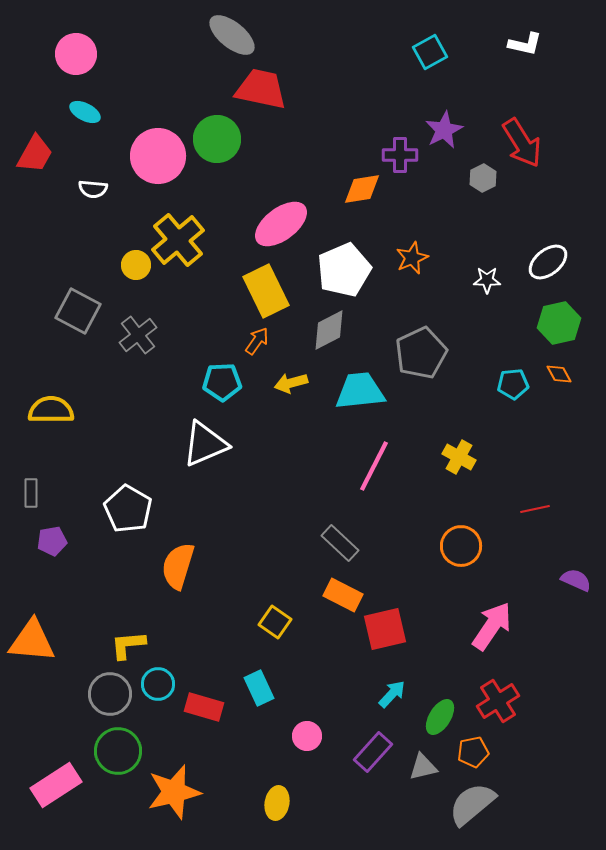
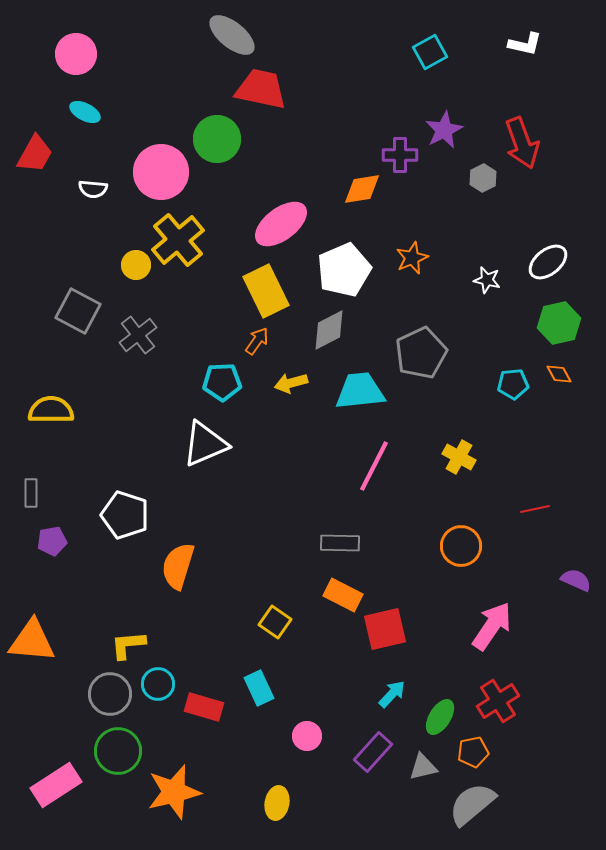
red arrow at (522, 143): rotated 12 degrees clockwise
pink circle at (158, 156): moved 3 px right, 16 px down
white star at (487, 280): rotated 12 degrees clockwise
white pentagon at (128, 509): moved 3 px left, 6 px down; rotated 12 degrees counterclockwise
gray rectangle at (340, 543): rotated 42 degrees counterclockwise
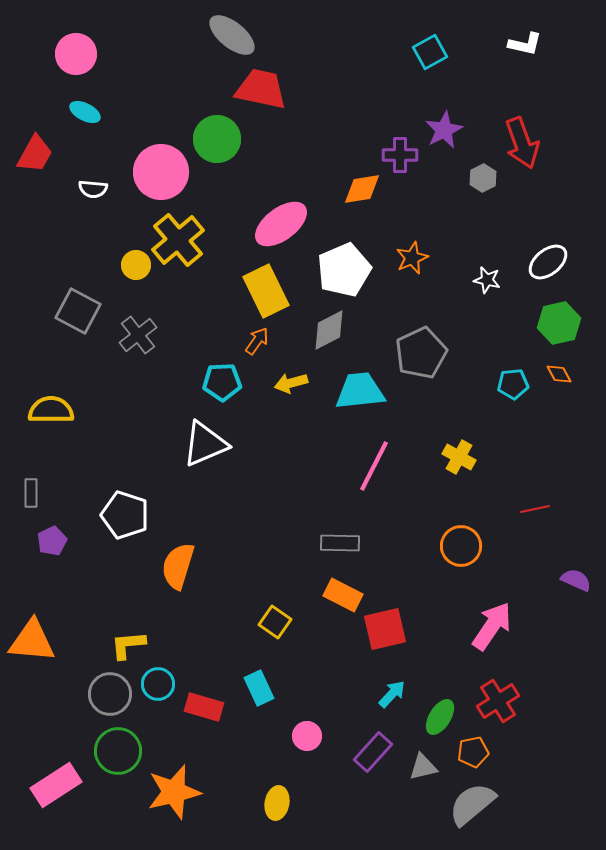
purple pentagon at (52, 541): rotated 16 degrees counterclockwise
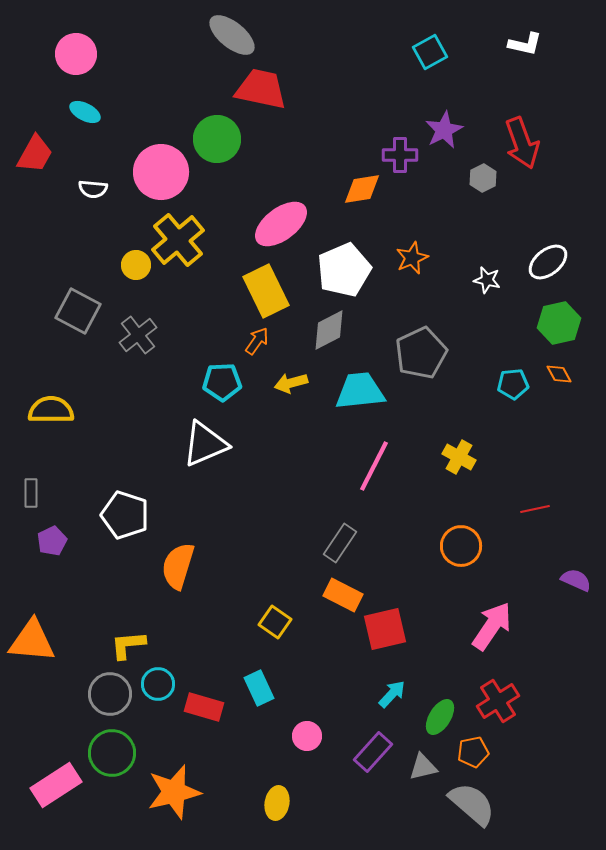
gray rectangle at (340, 543): rotated 57 degrees counterclockwise
green circle at (118, 751): moved 6 px left, 2 px down
gray semicircle at (472, 804): rotated 81 degrees clockwise
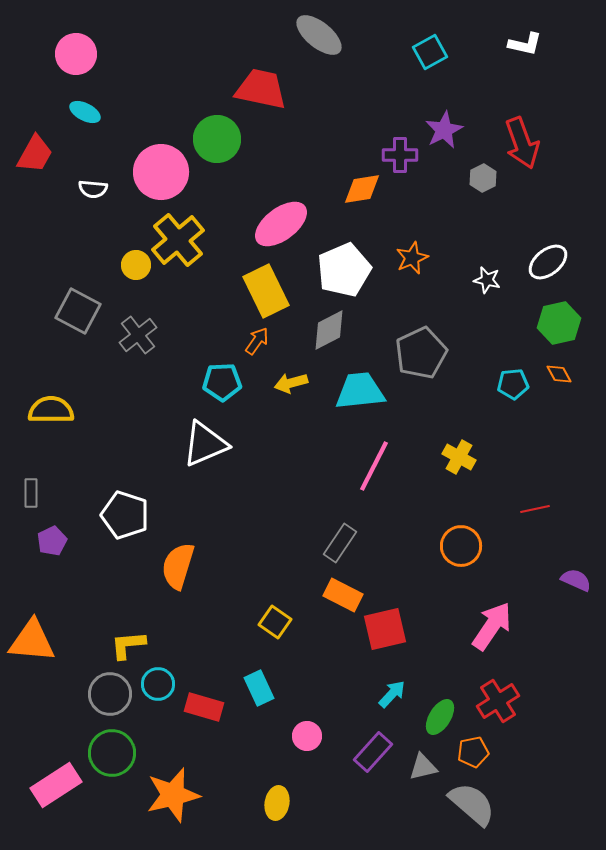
gray ellipse at (232, 35): moved 87 px right
orange star at (174, 792): moved 1 px left, 3 px down
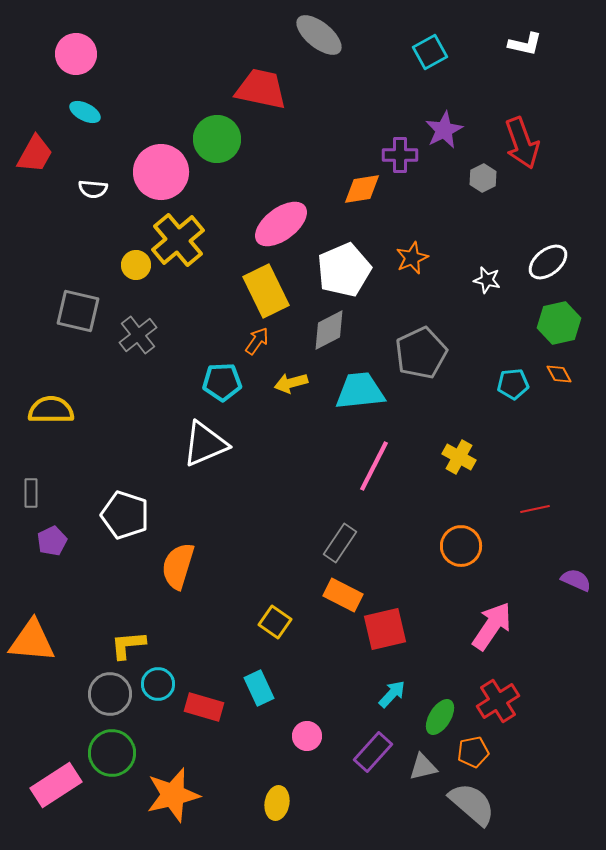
gray square at (78, 311): rotated 15 degrees counterclockwise
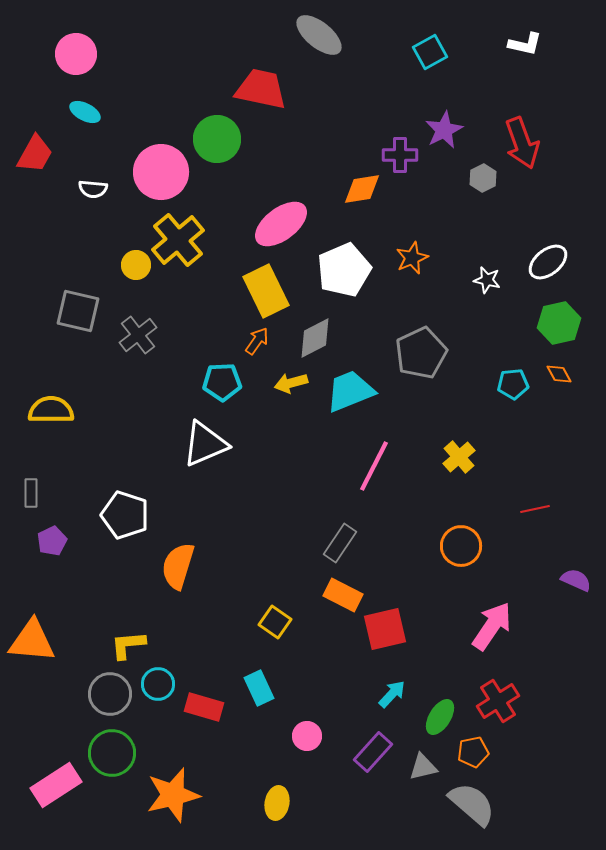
gray diamond at (329, 330): moved 14 px left, 8 px down
cyan trapezoid at (360, 391): moved 10 px left; rotated 16 degrees counterclockwise
yellow cross at (459, 457): rotated 20 degrees clockwise
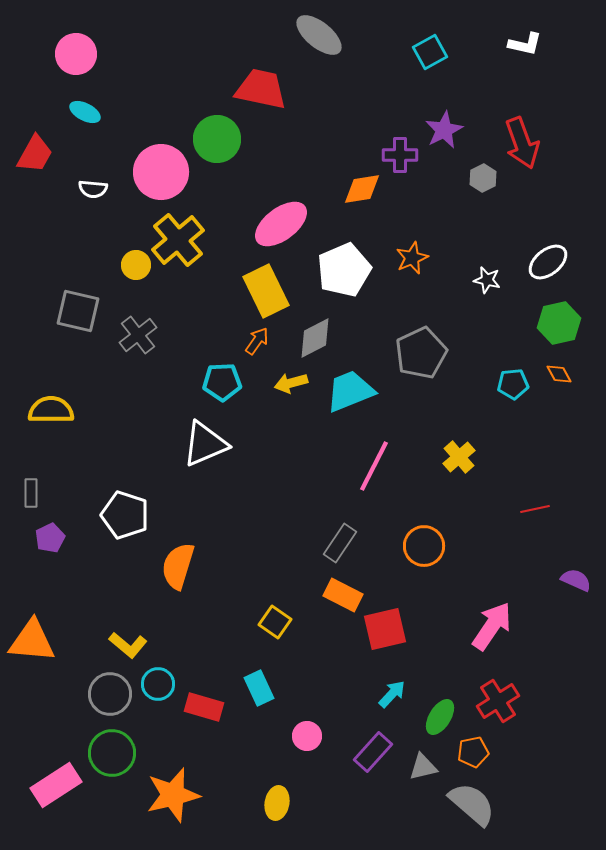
purple pentagon at (52, 541): moved 2 px left, 3 px up
orange circle at (461, 546): moved 37 px left
yellow L-shape at (128, 645): rotated 135 degrees counterclockwise
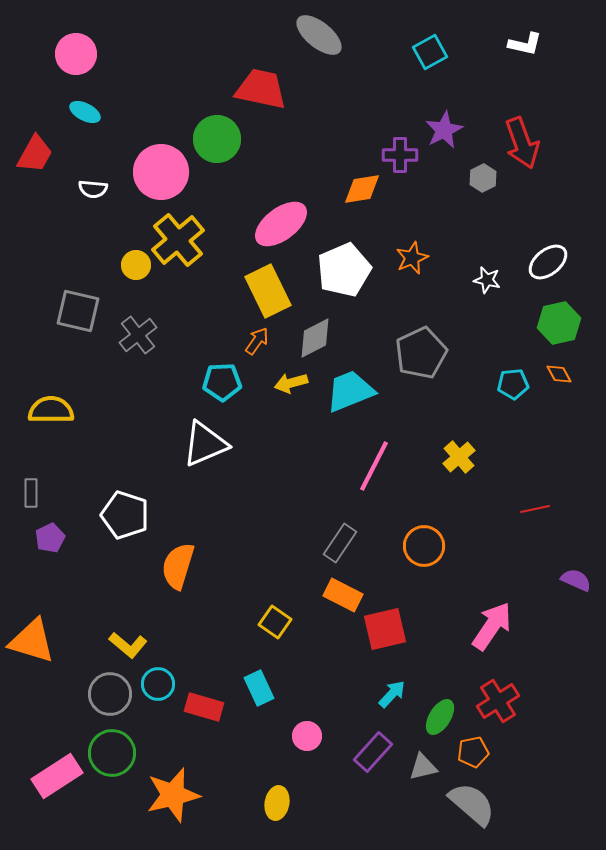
yellow rectangle at (266, 291): moved 2 px right
orange triangle at (32, 641): rotated 12 degrees clockwise
pink rectangle at (56, 785): moved 1 px right, 9 px up
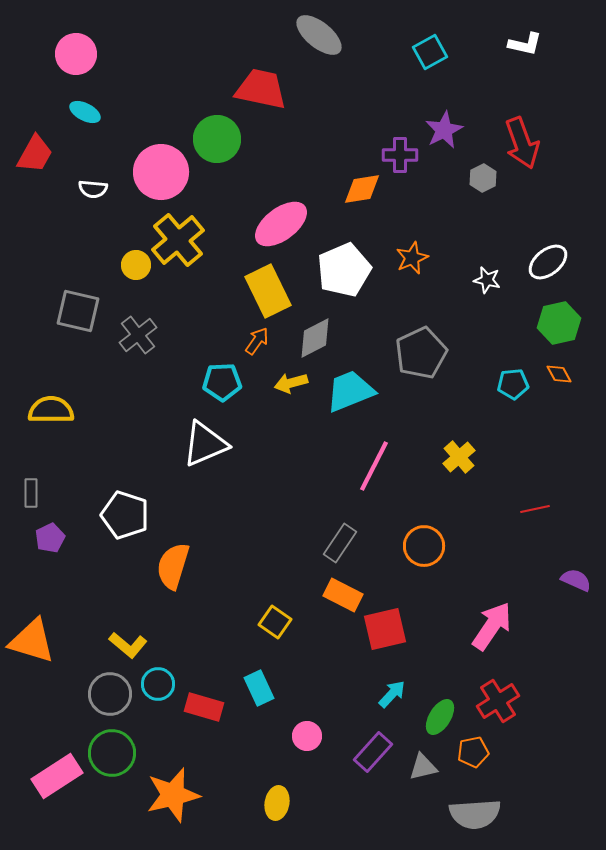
orange semicircle at (178, 566): moved 5 px left
gray semicircle at (472, 804): moved 3 px right, 10 px down; rotated 135 degrees clockwise
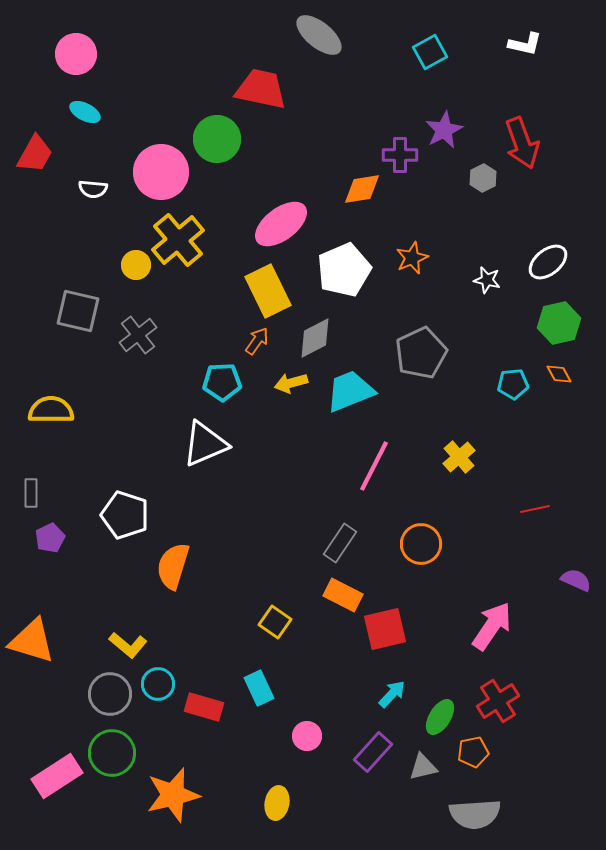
orange circle at (424, 546): moved 3 px left, 2 px up
